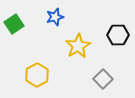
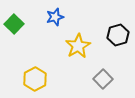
green square: rotated 12 degrees counterclockwise
black hexagon: rotated 15 degrees counterclockwise
yellow hexagon: moved 2 px left, 4 px down
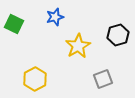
green square: rotated 18 degrees counterclockwise
gray square: rotated 24 degrees clockwise
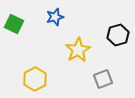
yellow star: moved 4 px down
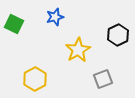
black hexagon: rotated 10 degrees counterclockwise
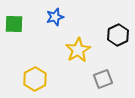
green square: rotated 24 degrees counterclockwise
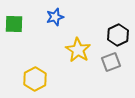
yellow star: rotated 10 degrees counterclockwise
gray square: moved 8 px right, 17 px up
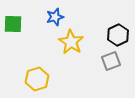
green square: moved 1 px left
yellow star: moved 7 px left, 8 px up
gray square: moved 1 px up
yellow hexagon: moved 2 px right; rotated 10 degrees clockwise
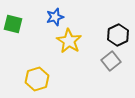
green square: rotated 12 degrees clockwise
yellow star: moved 2 px left, 1 px up
gray square: rotated 18 degrees counterclockwise
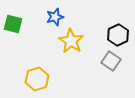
yellow star: moved 2 px right
gray square: rotated 18 degrees counterclockwise
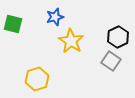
black hexagon: moved 2 px down
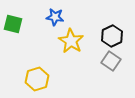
blue star: rotated 24 degrees clockwise
black hexagon: moved 6 px left, 1 px up
